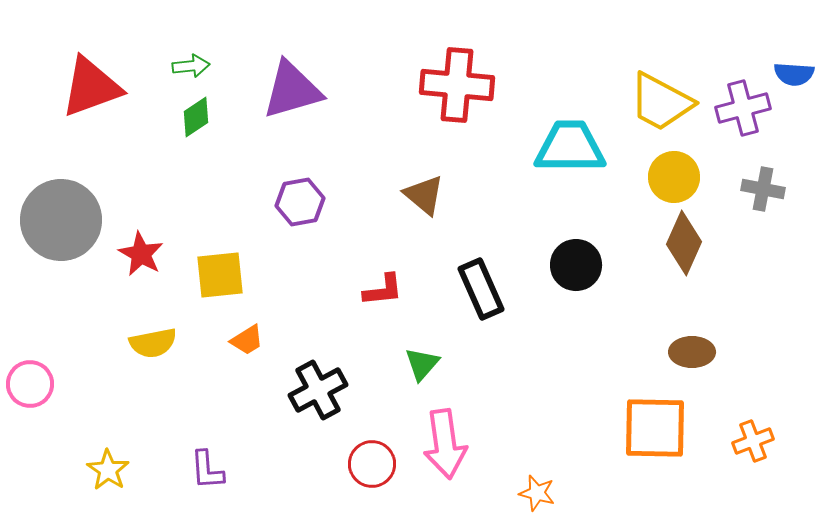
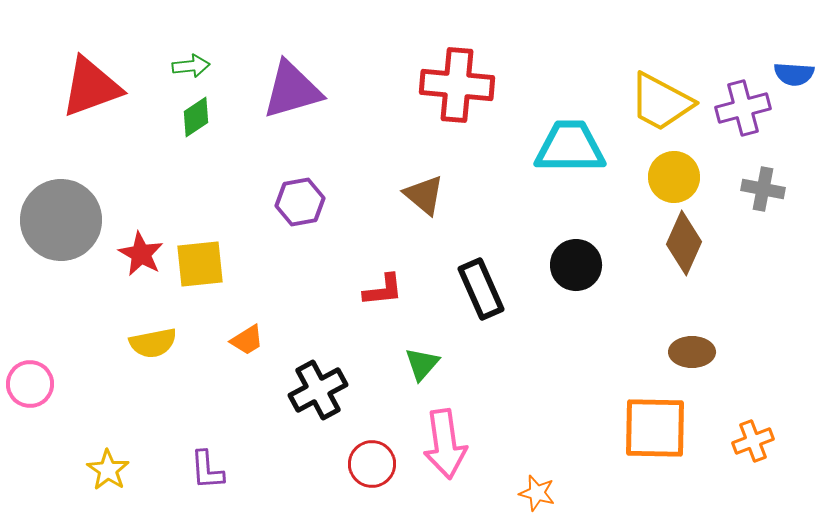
yellow square: moved 20 px left, 11 px up
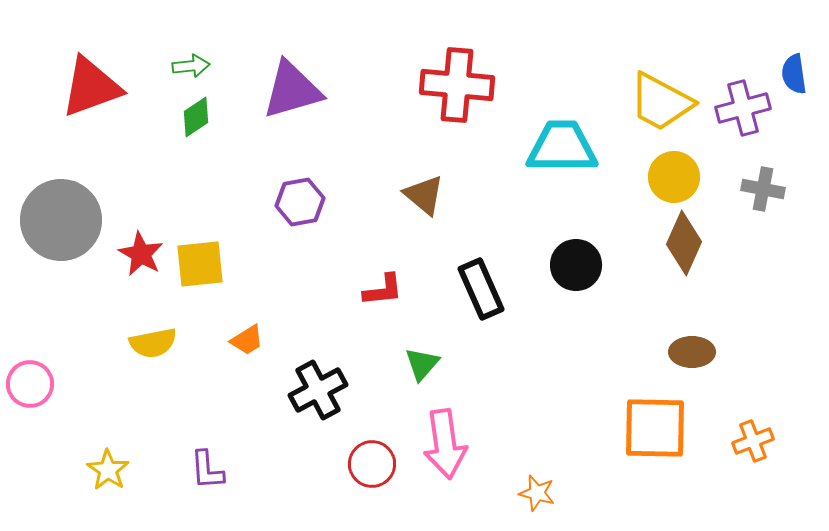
blue semicircle: rotated 78 degrees clockwise
cyan trapezoid: moved 8 px left
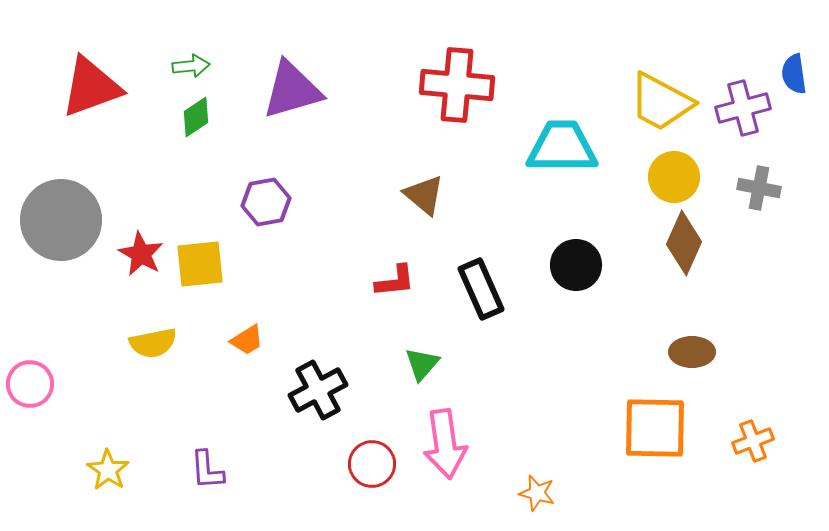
gray cross: moved 4 px left, 1 px up
purple hexagon: moved 34 px left
red L-shape: moved 12 px right, 9 px up
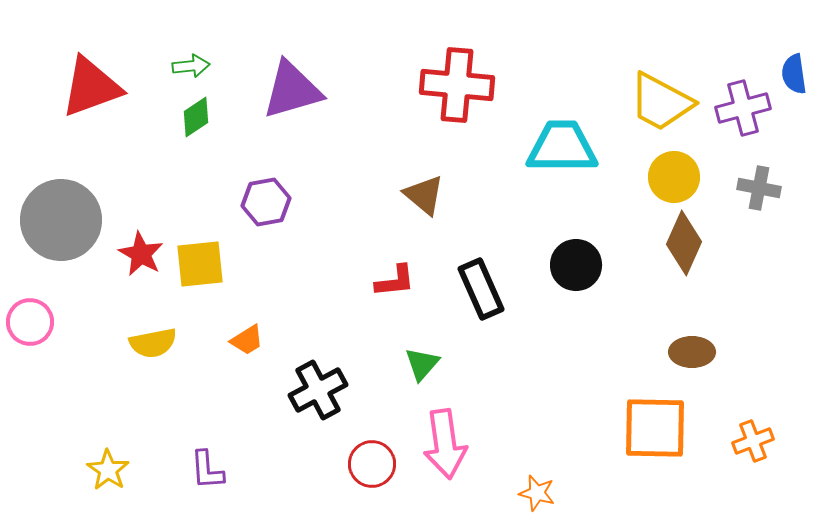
pink circle: moved 62 px up
